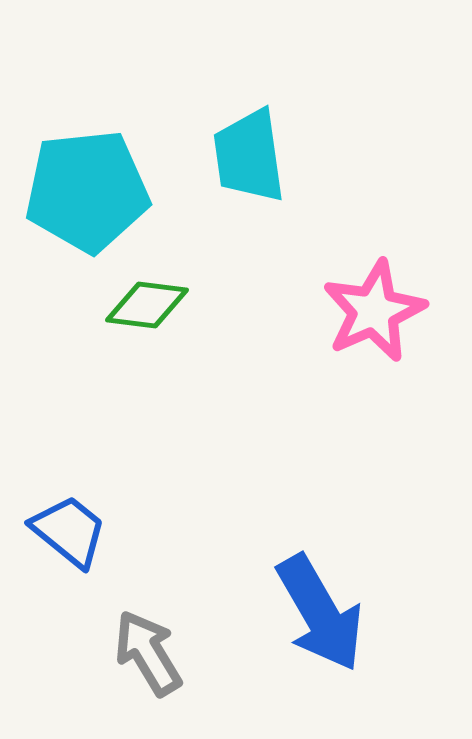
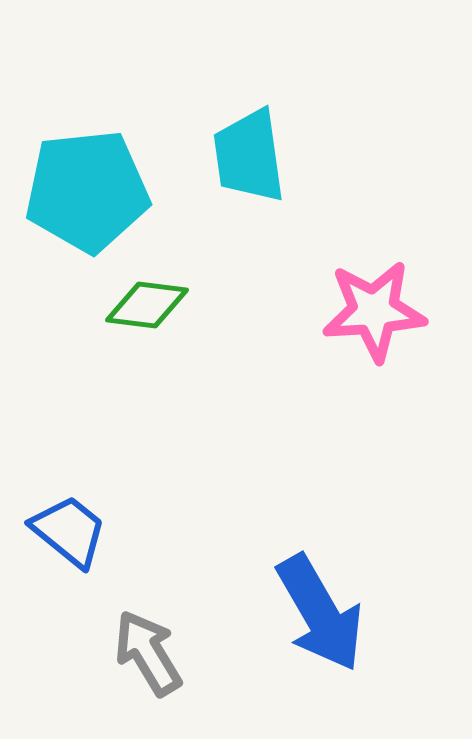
pink star: rotated 20 degrees clockwise
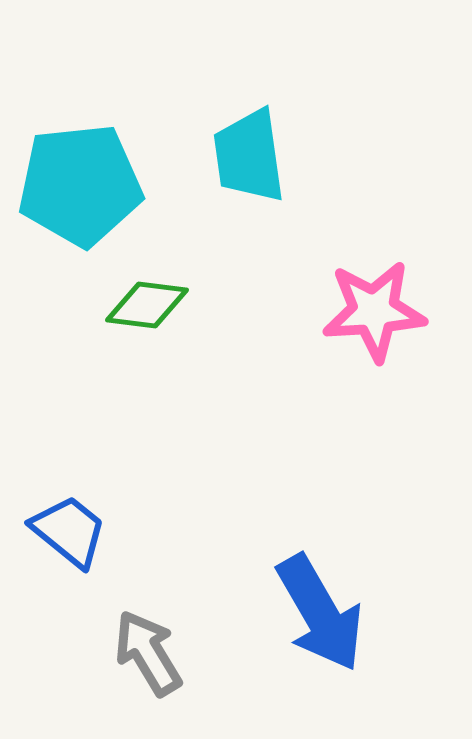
cyan pentagon: moved 7 px left, 6 px up
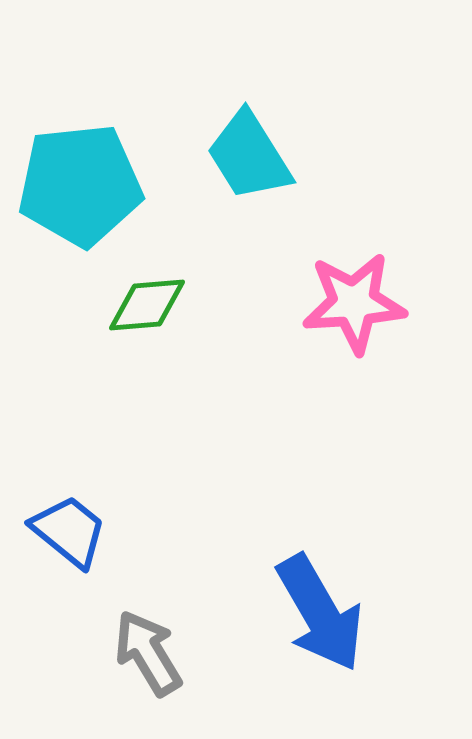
cyan trapezoid: rotated 24 degrees counterclockwise
green diamond: rotated 12 degrees counterclockwise
pink star: moved 20 px left, 8 px up
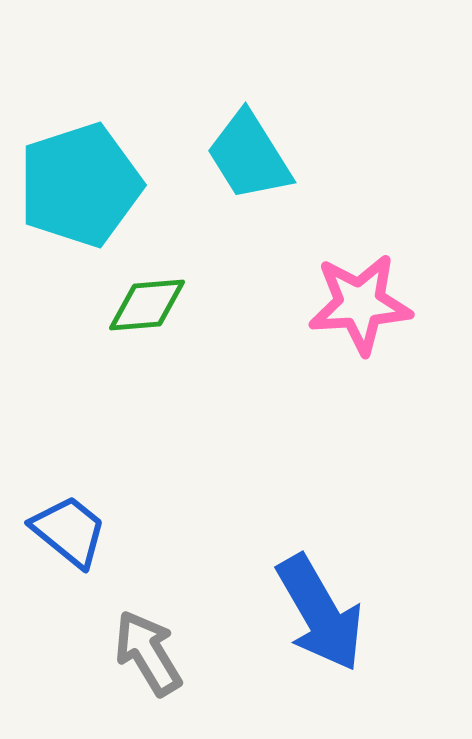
cyan pentagon: rotated 12 degrees counterclockwise
pink star: moved 6 px right, 1 px down
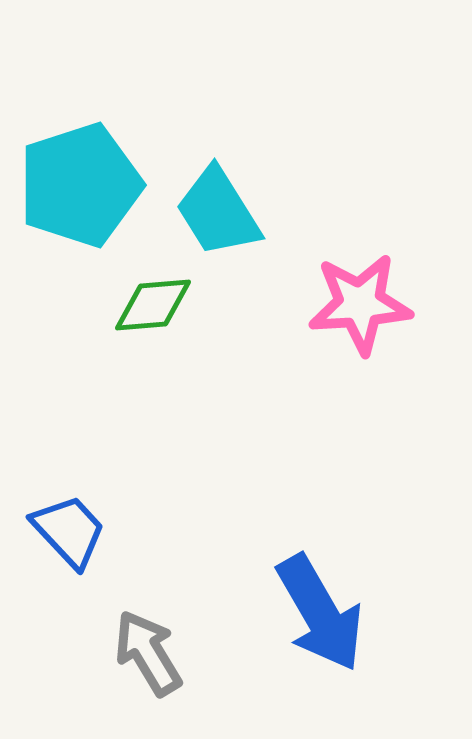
cyan trapezoid: moved 31 px left, 56 px down
green diamond: moved 6 px right
blue trapezoid: rotated 8 degrees clockwise
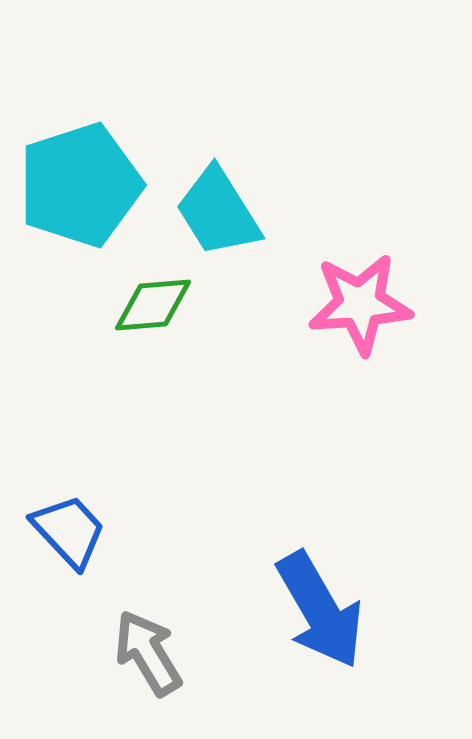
blue arrow: moved 3 px up
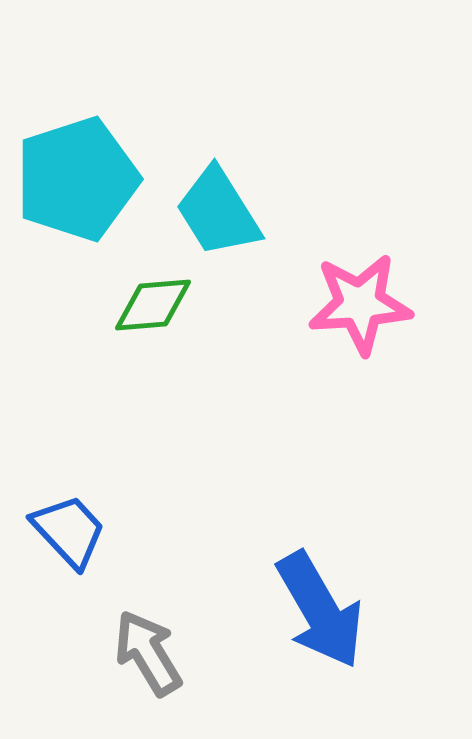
cyan pentagon: moved 3 px left, 6 px up
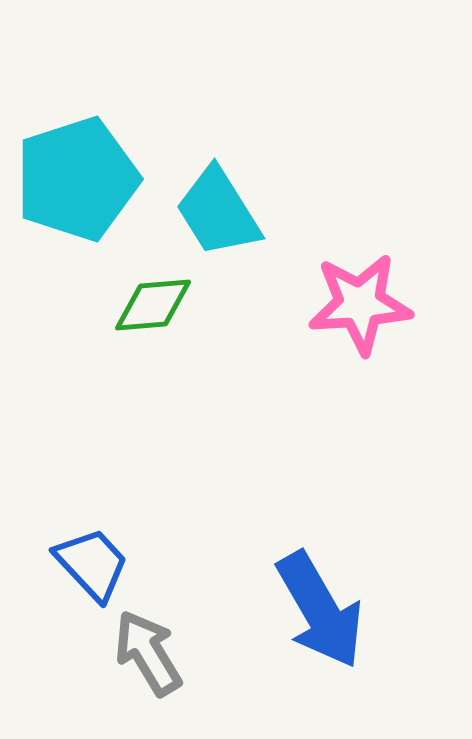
blue trapezoid: moved 23 px right, 33 px down
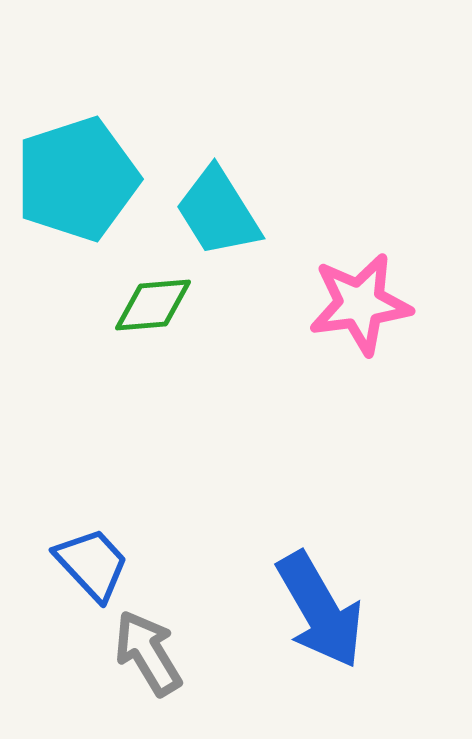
pink star: rotated 4 degrees counterclockwise
